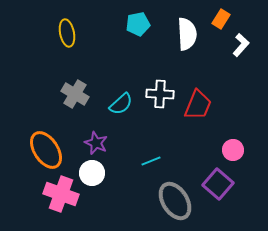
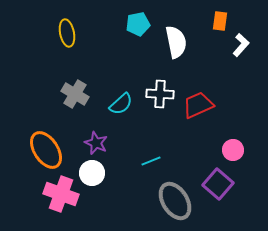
orange rectangle: moved 1 px left, 2 px down; rotated 24 degrees counterclockwise
white semicircle: moved 11 px left, 8 px down; rotated 8 degrees counterclockwise
red trapezoid: rotated 136 degrees counterclockwise
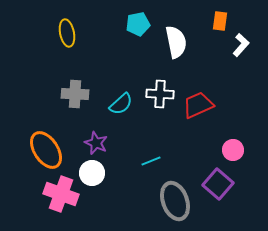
gray cross: rotated 28 degrees counterclockwise
gray ellipse: rotated 12 degrees clockwise
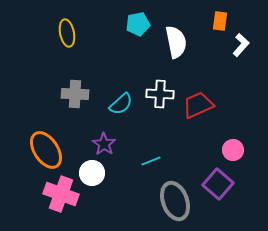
purple star: moved 8 px right, 1 px down; rotated 10 degrees clockwise
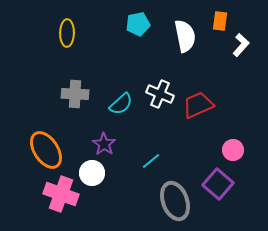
yellow ellipse: rotated 12 degrees clockwise
white semicircle: moved 9 px right, 6 px up
white cross: rotated 20 degrees clockwise
cyan line: rotated 18 degrees counterclockwise
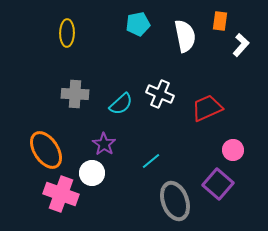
red trapezoid: moved 9 px right, 3 px down
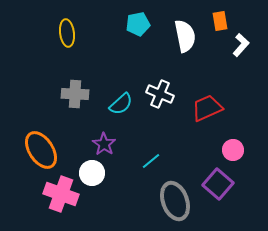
orange rectangle: rotated 18 degrees counterclockwise
yellow ellipse: rotated 8 degrees counterclockwise
orange ellipse: moved 5 px left
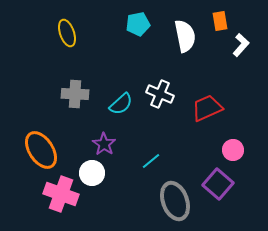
yellow ellipse: rotated 12 degrees counterclockwise
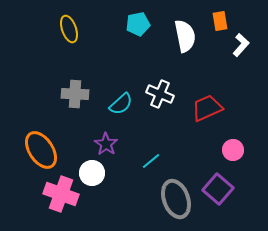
yellow ellipse: moved 2 px right, 4 px up
purple star: moved 2 px right
purple square: moved 5 px down
gray ellipse: moved 1 px right, 2 px up
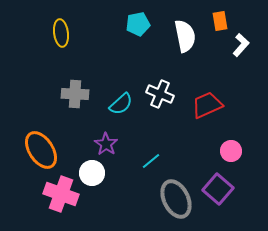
yellow ellipse: moved 8 px left, 4 px down; rotated 12 degrees clockwise
red trapezoid: moved 3 px up
pink circle: moved 2 px left, 1 px down
gray ellipse: rotated 6 degrees counterclockwise
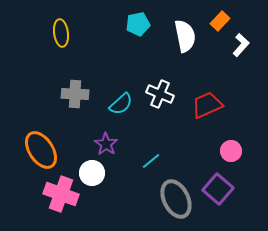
orange rectangle: rotated 54 degrees clockwise
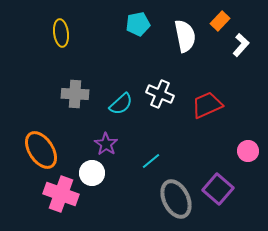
pink circle: moved 17 px right
